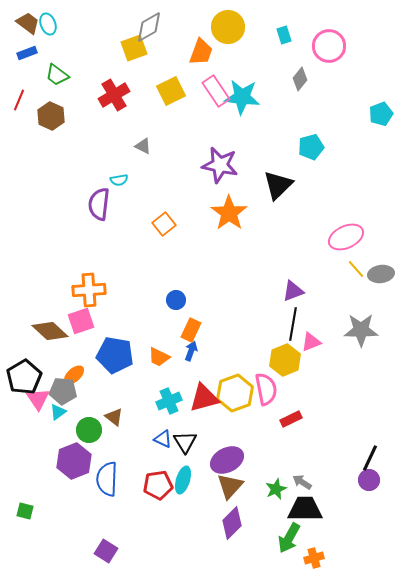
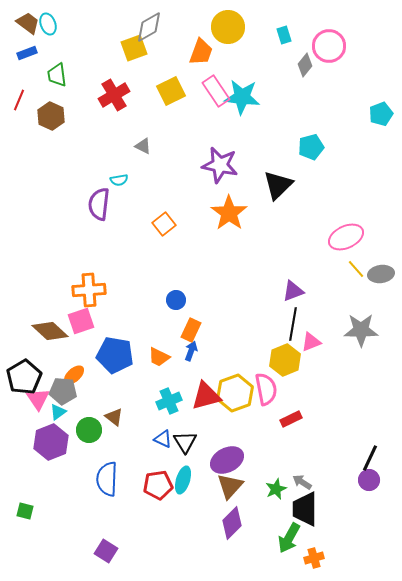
green trapezoid at (57, 75): rotated 45 degrees clockwise
gray diamond at (300, 79): moved 5 px right, 14 px up
red triangle at (204, 398): moved 2 px right, 2 px up
purple hexagon at (74, 461): moved 23 px left, 19 px up
black trapezoid at (305, 509): rotated 90 degrees counterclockwise
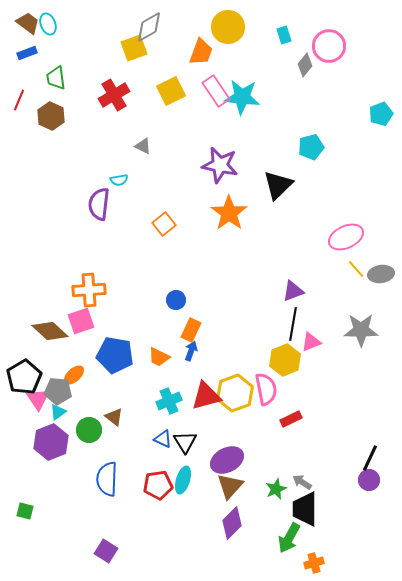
green trapezoid at (57, 75): moved 1 px left, 3 px down
gray pentagon at (63, 391): moved 5 px left
orange cross at (314, 558): moved 5 px down
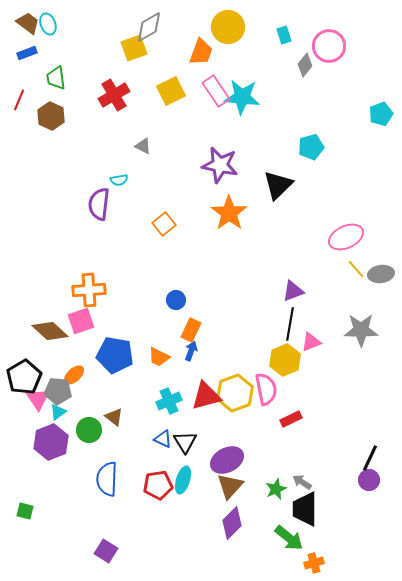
black line at (293, 324): moved 3 px left
green arrow at (289, 538): rotated 80 degrees counterclockwise
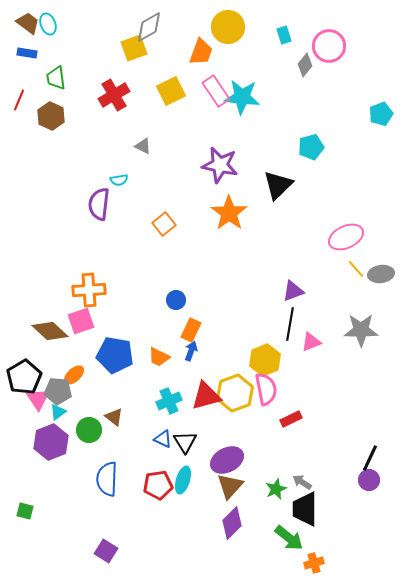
blue rectangle at (27, 53): rotated 30 degrees clockwise
yellow hexagon at (285, 360): moved 20 px left
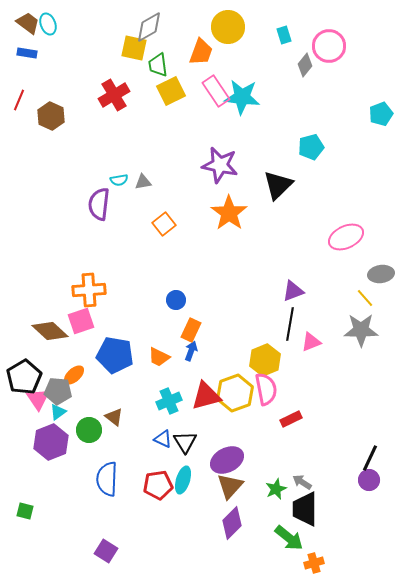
yellow square at (134, 48): rotated 32 degrees clockwise
green trapezoid at (56, 78): moved 102 px right, 13 px up
gray triangle at (143, 146): moved 36 px down; rotated 36 degrees counterclockwise
yellow line at (356, 269): moved 9 px right, 29 px down
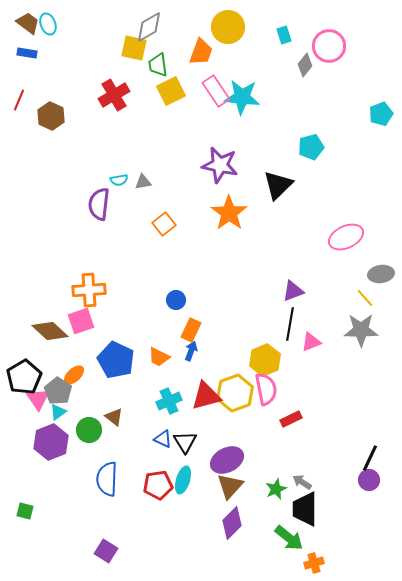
blue pentagon at (115, 355): moved 1 px right, 5 px down; rotated 15 degrees clockwise
gray pentagon at (58, 391): rotated 28 degrees clockwise
